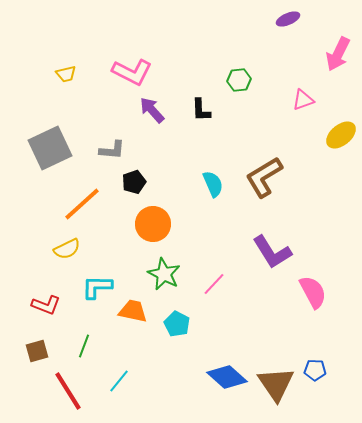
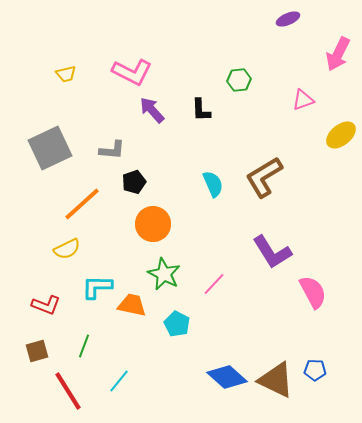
orange trapezoid: moved 1 px left, 6 px up
brown triangle: moved 4 px up; rotated 30 degrees counterclockwise
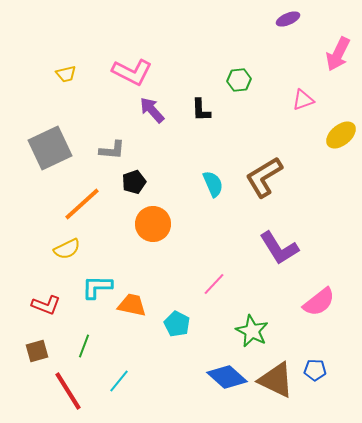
purple L-shape: moved 7 px right, 4 px up
green star: moved 88 px right, 57 px down
pink semicircle: moved 6 px right, 10 px down; rotated 80 degrees clockwise
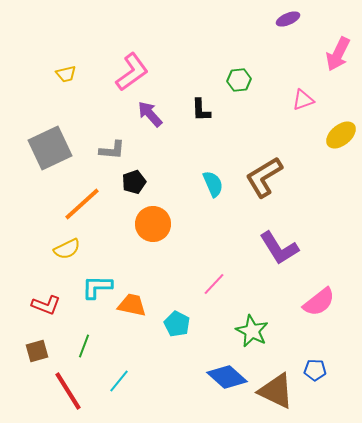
pink L-shape: rotated 63 degrees counterclockwise
purple arrow: moved 2 px left, 4 px down
brown triangle: moved 11 px down
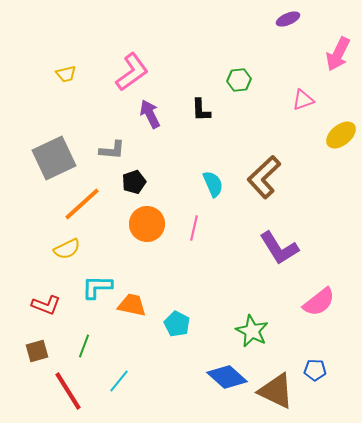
purple arrow: rotated 16 degrees clockwise
gray square: moved 4 px right, 10 px down
brown L-shape: rotated 12 degrees counterclockwise
orange circle: moved 6 px left
pink line: moved 20 px left, 56 px up; rotated 30 degrees counterclockwise
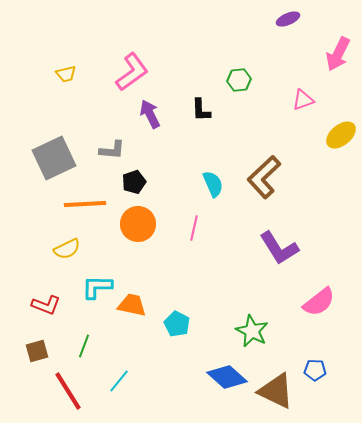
orange line: moved 3 px right; rotated 39 degrees clockwise
orange circle: moved 9 px left
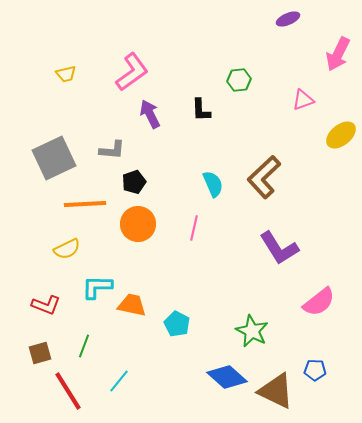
brown square: moved 3 px right, 2 px down
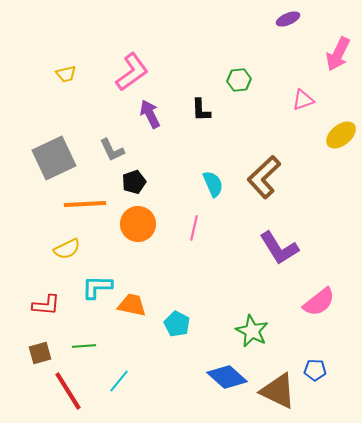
gray L-shape: rotated 60 degrees clockwise
red L-shape: rotated 16 degrees counterclockwise
green line: rotated 65 degrees clockwise
brown triangle: moved 2 px right
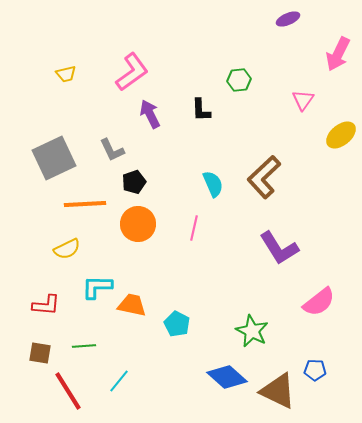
pink triangle: rotated 35 degrees counterclockwise
brown square: rotated 25 degrees clockwise
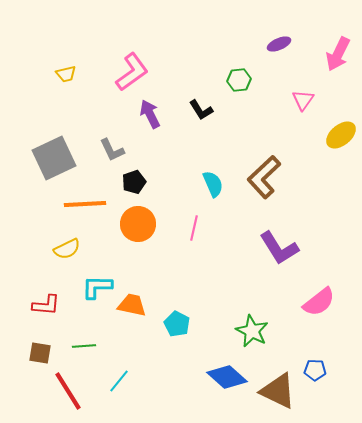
purple ellipse: moved 9 px left, 25 px down
black L-shape: rotated 30 degrees counterclockwise
